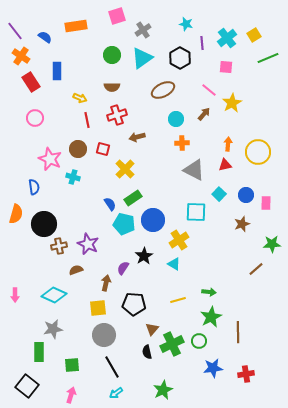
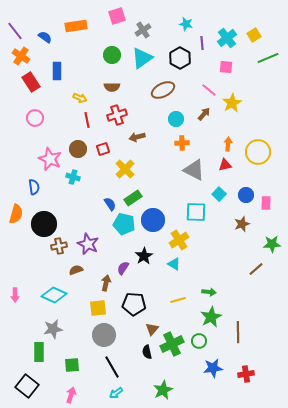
red square at (103, 149): rotated 32 degrees counterclockwise
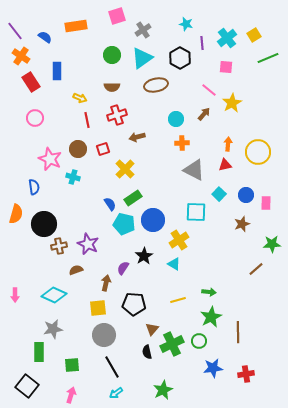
brown ellipse at (163, 90): moved 7 px left, 5 px up; rotated 15 degrees clockwise
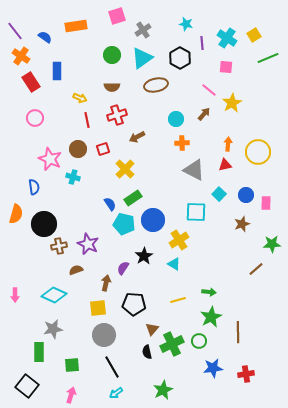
cyan cross at (227, 38): rotated 18 degrees counterclockwise
brown arrow at (137, 137): rotated 14 degrees counterclockwise
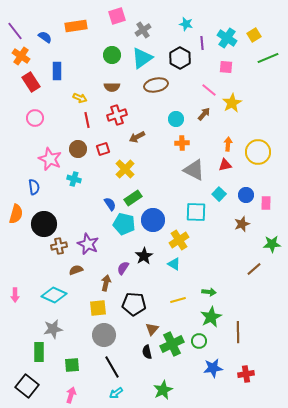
cyan cross at (73, 177): moved 1 px right, 2 px down
brown line at (256, 269): moved 2 px left
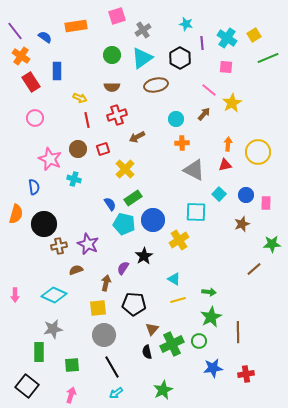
cyan triangle at (174, 264): moved 15 px down
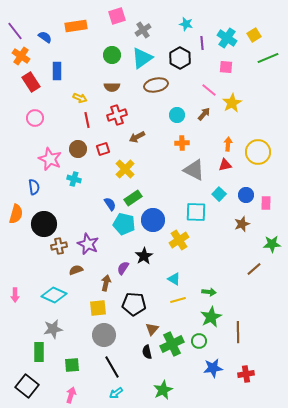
cyan circle at (176, 119): moved 1 px right, 4 px up
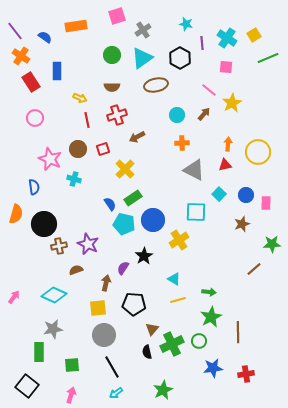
pink arrow at (15, 295): moved 1 px left, 2 px down; rotated 144 degrees counterclockwise
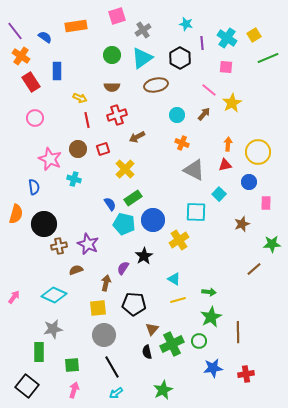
orange cross at (182, 143): rotated 24 degrees clockwise
blue circle at (246, 195): moved 3 px right, 13 px up
pink arrow at (71, 395): moved 3 px right, 5 px up
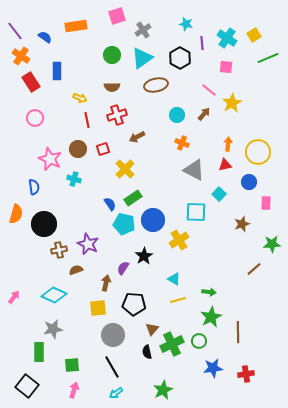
brown cross at (59, 246): moved 4 px down
gray circle at (104, 335): moved 9 px right
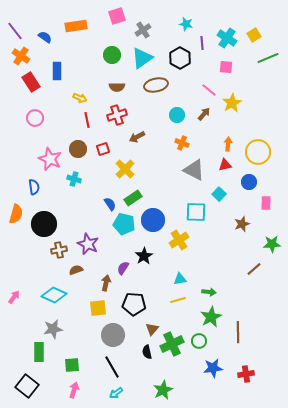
brown semicircle at (112, 87): moved 5 px right
cyan triangle at (174, 279): moved 6 px right; rotated 40 degrees counterclockwise
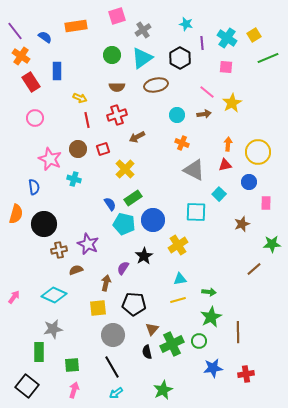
pink line at (209, 90): moved 2 px left, 2 px down
brown arrow at (204, 114): rotated 40 degrees clockwise
yellow cross at (179, 240): moved 1 px left, 5 px down
